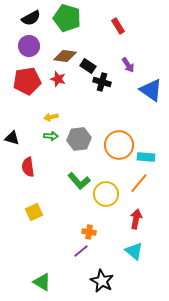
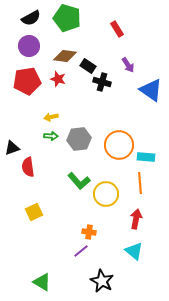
red rectangle: moved 1 px left, 3 px down
black triangle: moved 10 px down; rotated 35 degrees counterclockwise
orange line: moved 1 px right; rotated 45 degrees counterclockwise
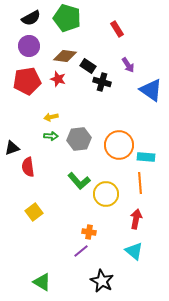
yellow square: rotated 12 degrees counterclockwise
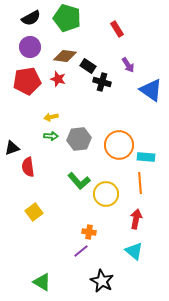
purple circle: moved 1 px right, 1 px down
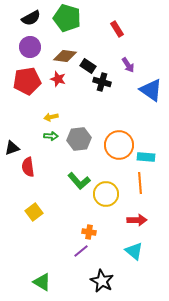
red arrow: moved 1 px right, 1 px down; rotated 78 degrees clockwise
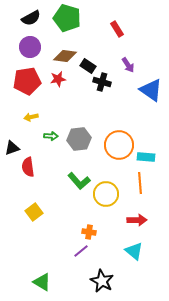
red star: rotated 28 degrees counterclockwise
yellow arrow: moved 20 px left
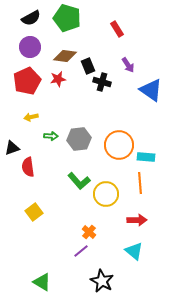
black rectangle: rotated 35 degrees clockwise
red pentagon: rotated 16 degrees counterclockwise
orange cross: rotated 32 degrees clockwise
